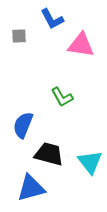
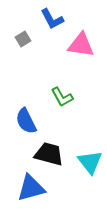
gray square: moved 4 px right, 3 px down; rotated 28 degrees counterclockwise
blue semicircle: moved 3 px right, 4 px up; rotated 48 degrees counterclockwise
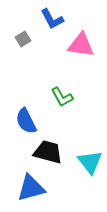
black trapezoid: moved 1 px left, 2 px up
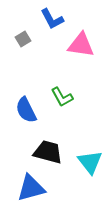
blue semicircle: moved 11 px up
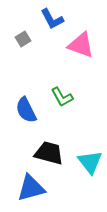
pink triangle: rotated 12 degrees clockwise
black trapezoid: moved 1 px right, 1 px down
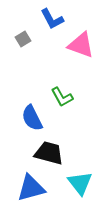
blue semicircle: moved 6 px right, 8 px down
cyan triangle: moved 10 px left, 21 px down
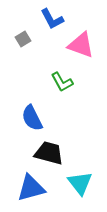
green L-shape: moved 15 px up
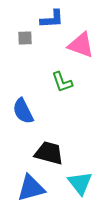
blue L-shape: rotated 65 degrees counterclockwise
gray square: moved 2 px right, 1 px up; rotated 28 degrees clockwise
green L-shape: rotated 10 degrees clockwise
blue semicircle: moved 9 px left, 7 px up
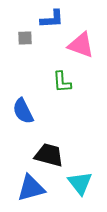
green L-shape: rotated 15 degrees clockwise
black trapezoid: moved 2 px down
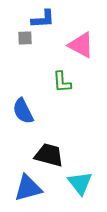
blue L-shape: moved 9 px left
pink triangle: rotated 8 degrees clockwise
blue triangle: moved 3 px left
